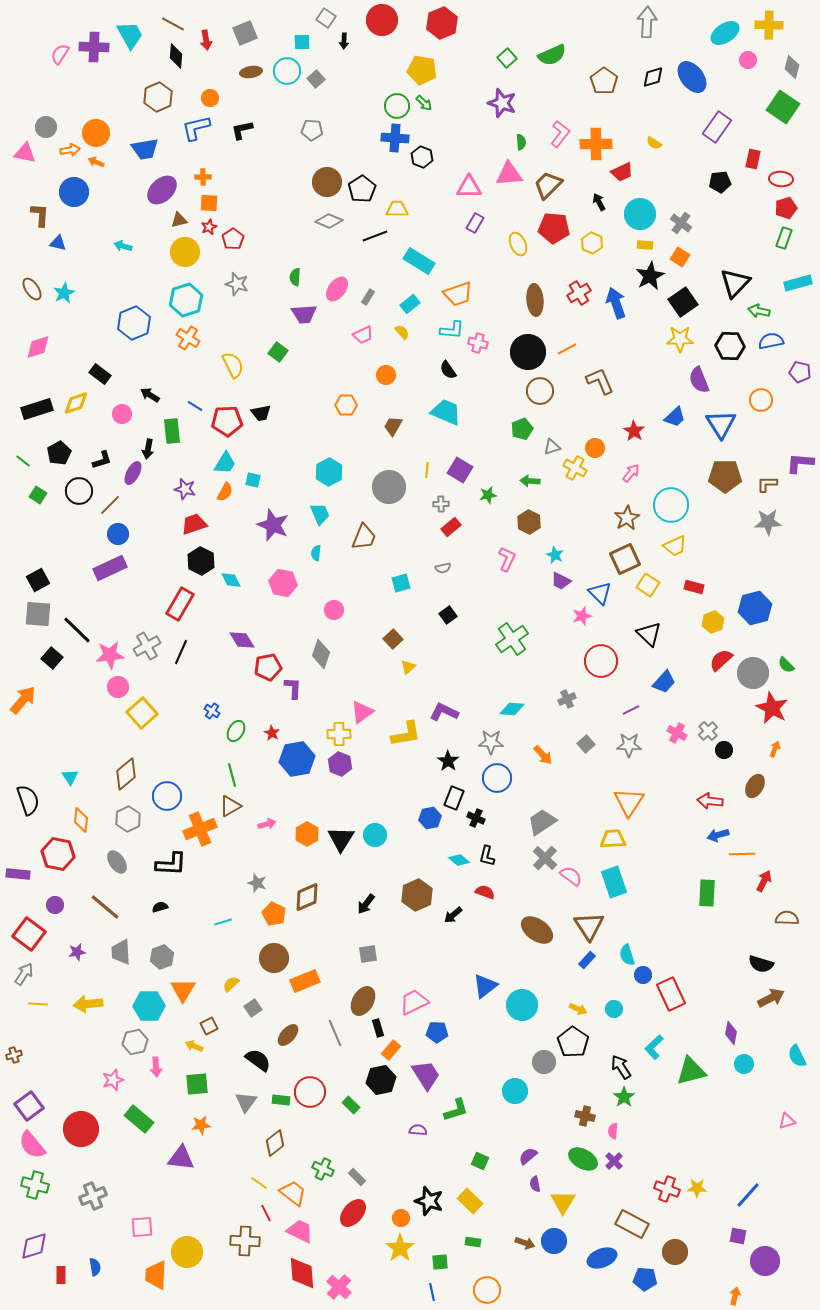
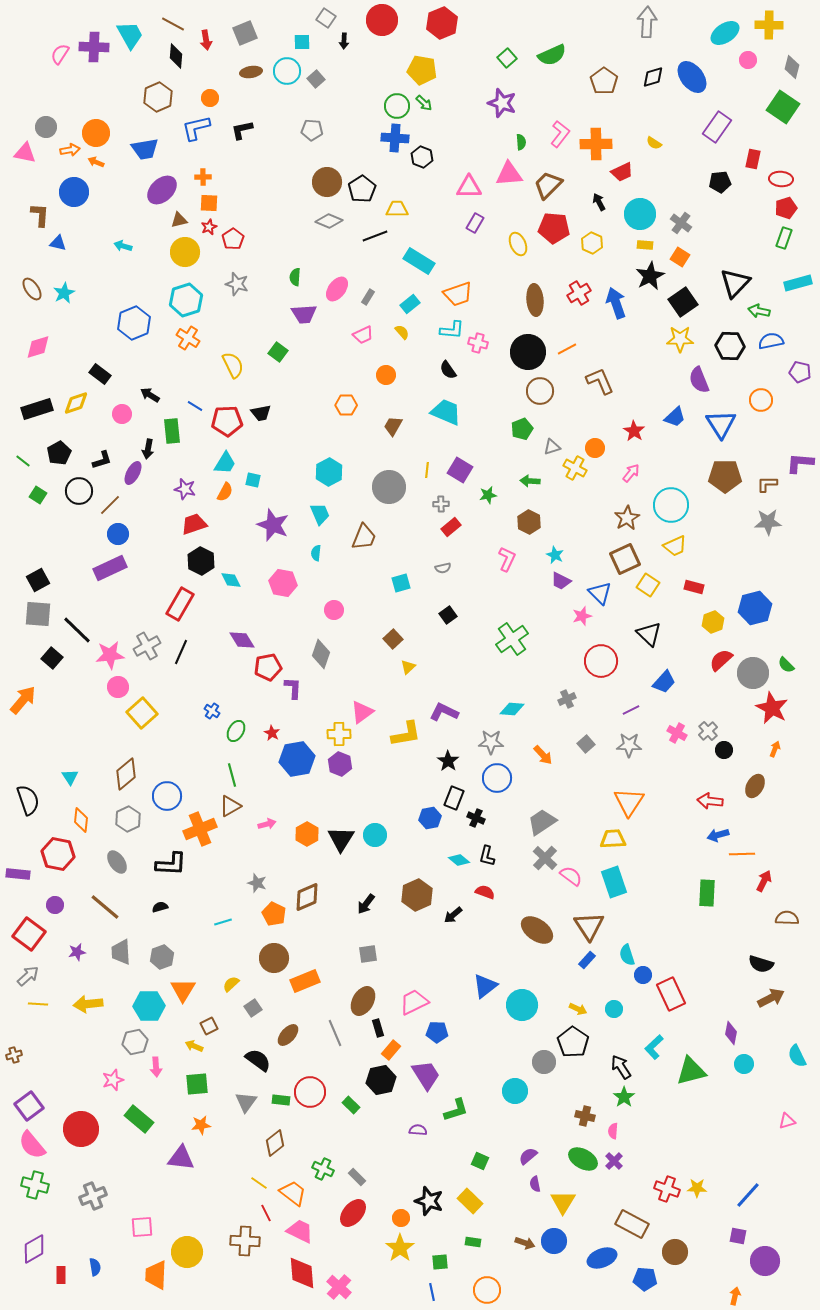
gray arrow at (24, 974): moved 4 px right, 2 px down; rotated 15 degrees clockwise
purple diamond at (34, 1246): moved 3 px down; rotated 12 degrees counterclockwise
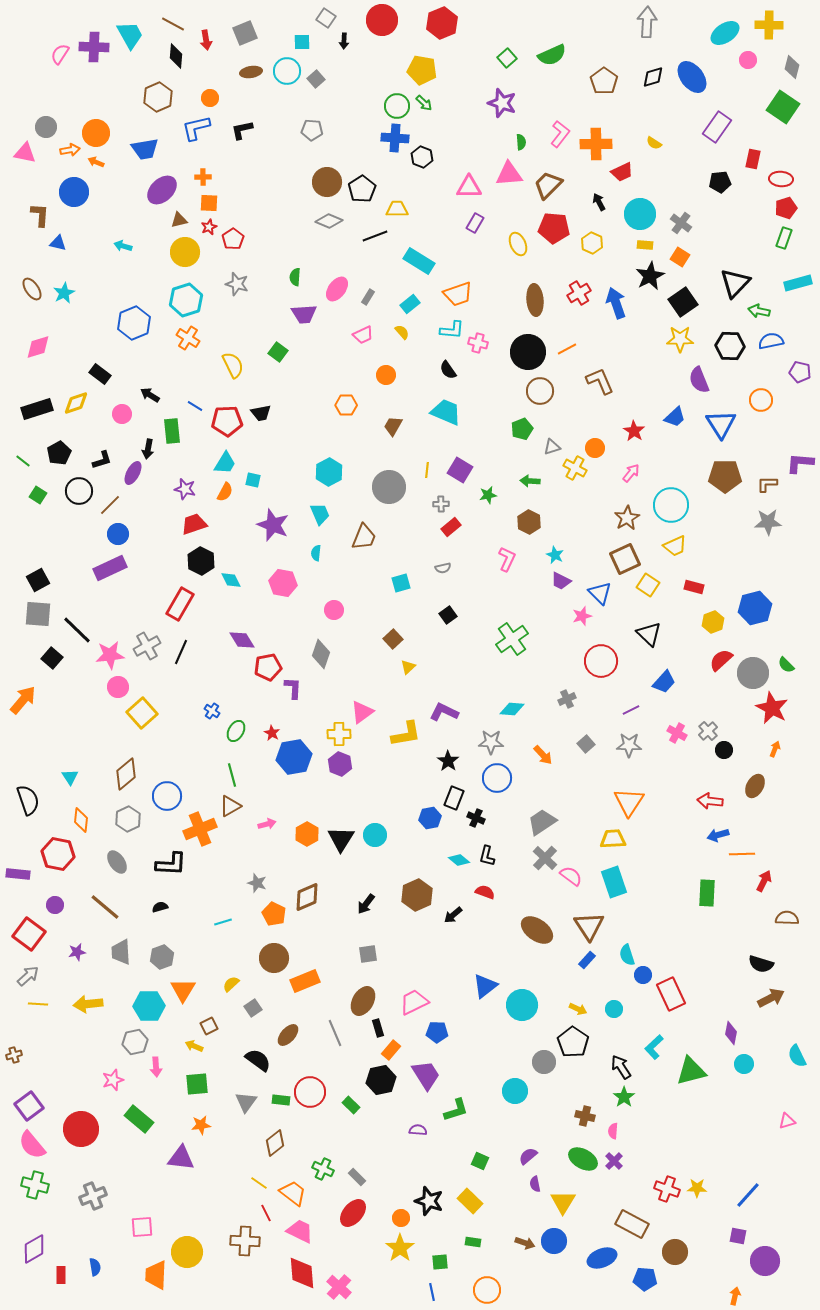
blue hexagon at (297, 759): moved 3 px left, 2 px up
